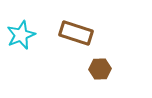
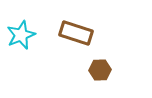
brown hexagon: moved 1 px down
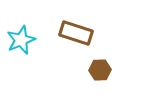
cyan star: moved 5 px down
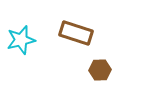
cyan star: rotated 8 degrees clockwise
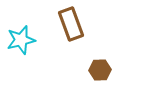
brown rectangle: moved 5 px left, 9 px up; rotated 52 degrees clockwise
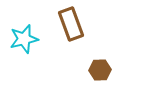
cyan star: moved 3 px right, 1 px up
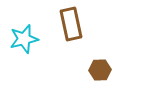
brown rectangle: rotated 8 degrees clockwise
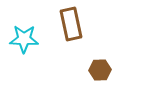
cyan star: rotated 16 degrees clockwise
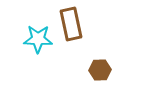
cyan star: moved 14 px right
